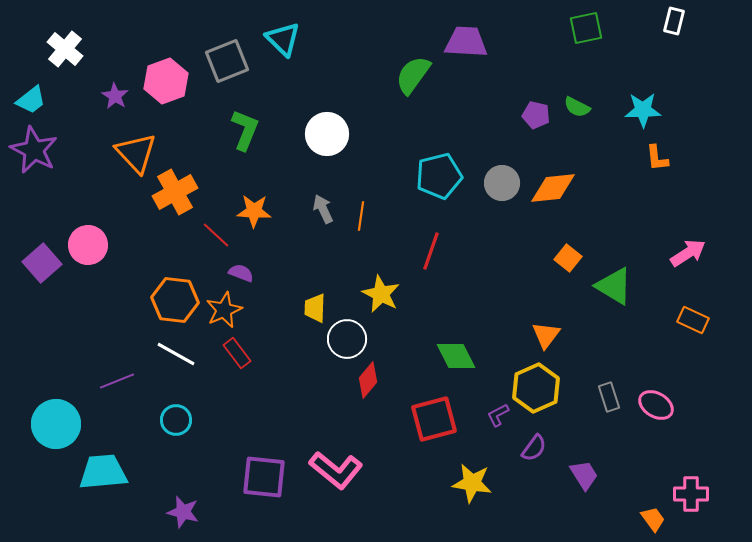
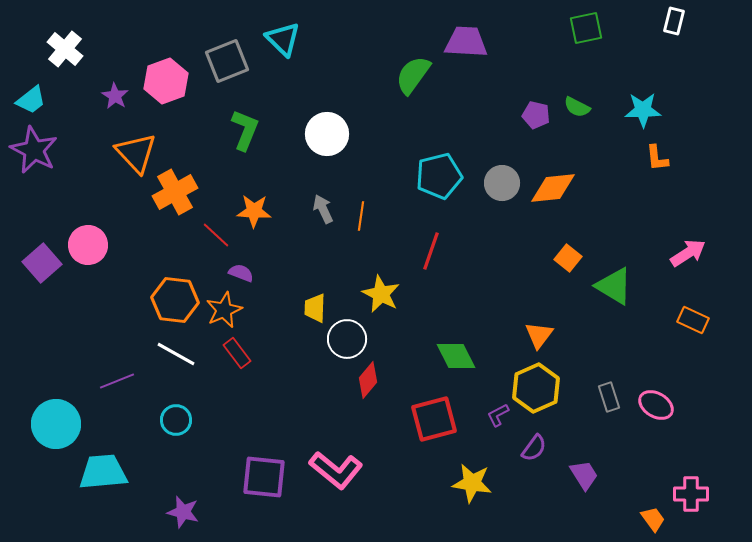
orange triangle at (546, 335): moved 7 px left
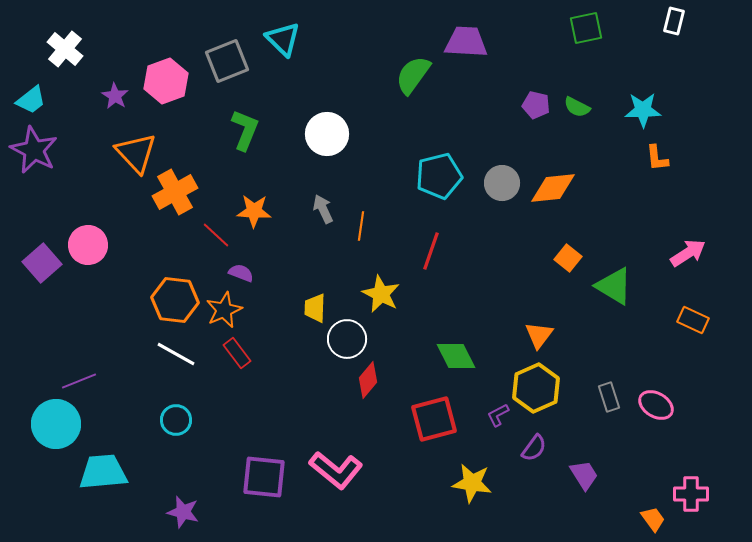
purple pentagon at (536, 115): moved 10 px up
orange line at (361, 216): moved 10 px down
purple line at (117, 381): moved 38 px left
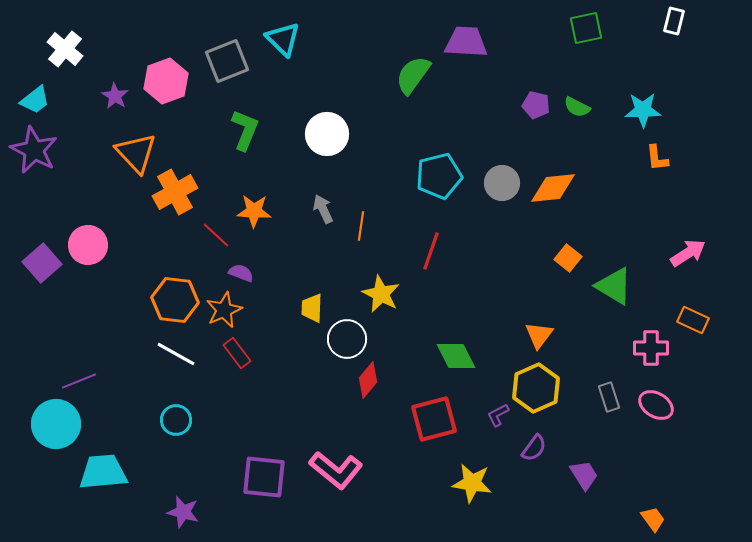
cyan trapezoid at (31, 100): moved 4 px right
yellow trapezoid at (315, 308): moved 3 px left
pink cross at (691, 494): moved 40 px left, 146 px up
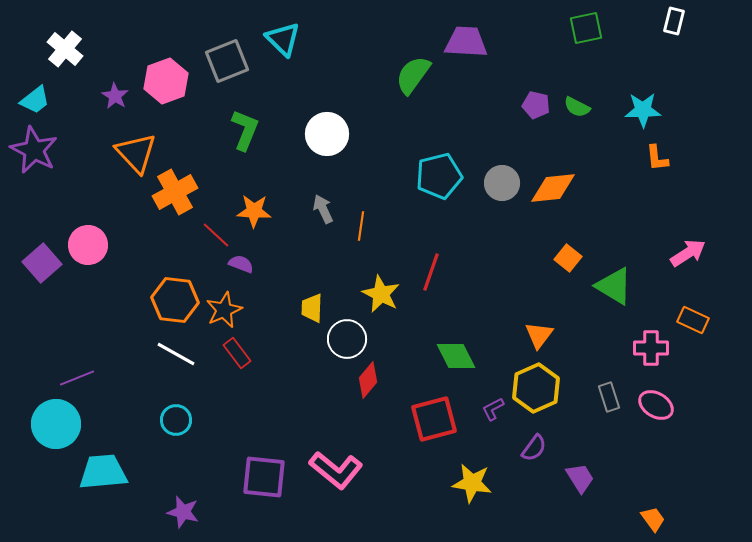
red line at (431, 251): moved 21 px down
purple semicircle at (241, 273): moved 9 px up
purple line at (79, 381): moved 2 px left, 3 px up
purple L-shape at (498, 415): moved 5 px left, 6 px up
purple trapezoid at (584, 475): moved 4 px left, 3 px down
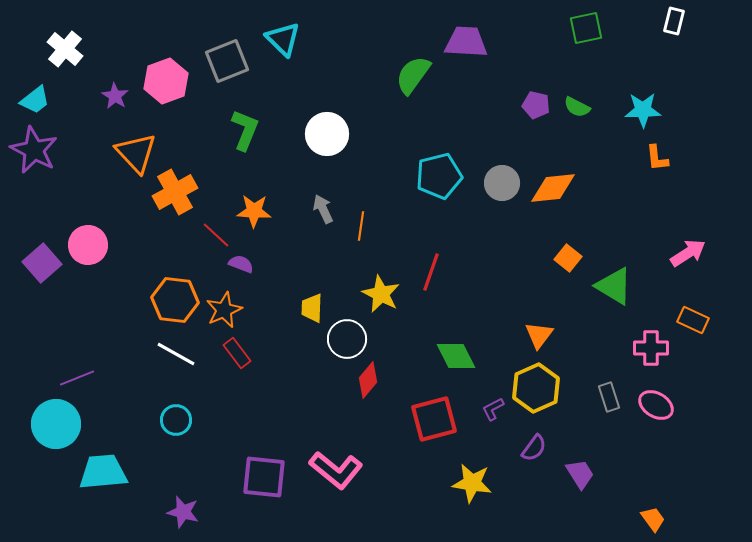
purple trapezoid at (580, 478): moved 4 px up
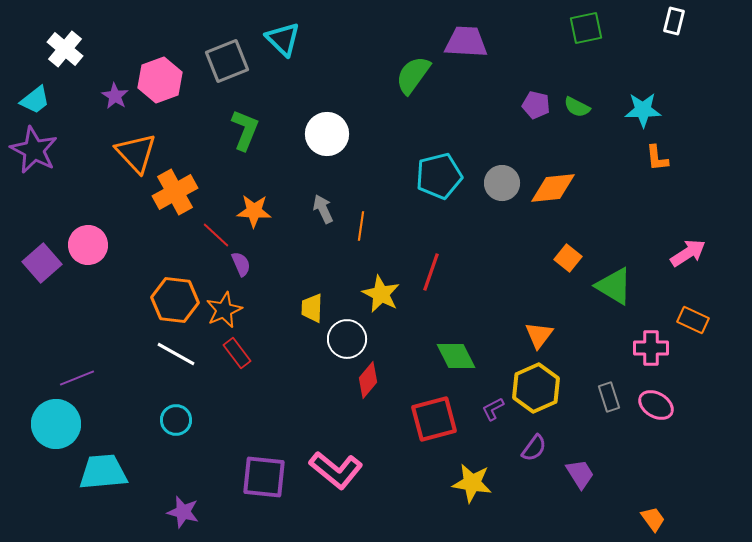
pink hexagon at (166, 81): moved 6 px left, 1 px up
purple semicircle at (241, 264): rotated 45 degrees clockwise
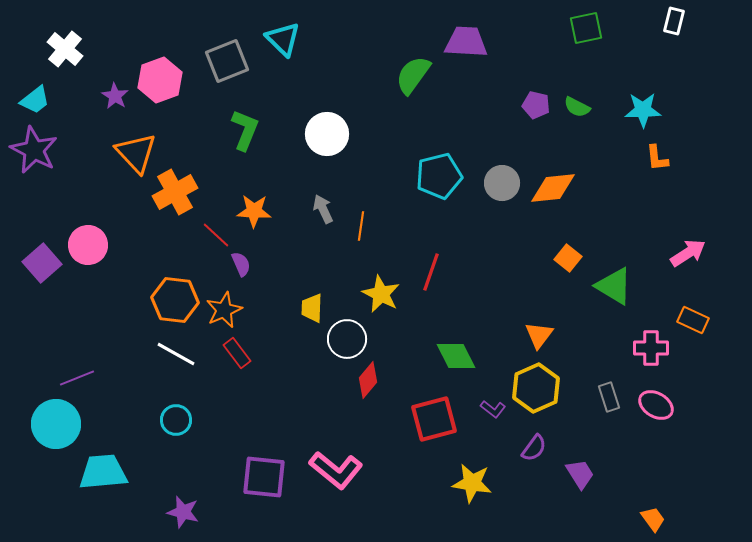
purple L-shape at (493, 409): rotated 115 degrees counterclockwise
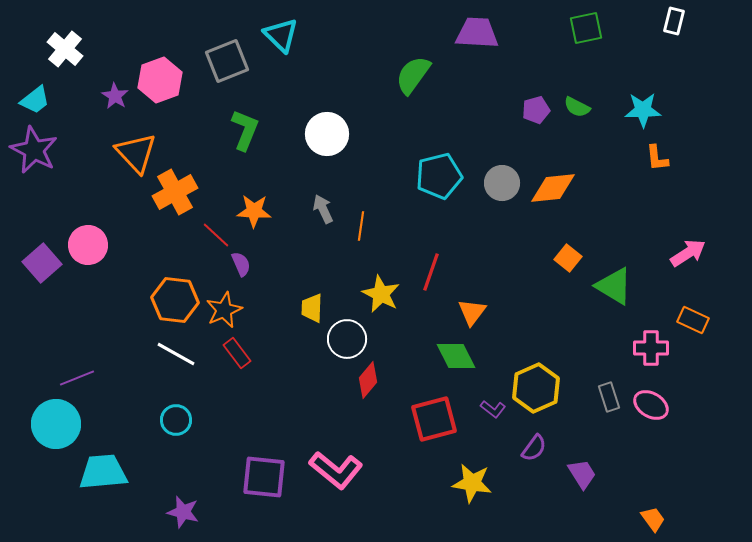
cyan triangle at (283, 39): moved 2 px left, 4 px up
purple trapezoid at (466, 42): moved 11 px right, 9 px up
purple pentagon at (536, 105): moved 5 px down; rotated 28 degrees counterclockwise
orange triangle at (539, 335): moved 67 px left, 23 px up
pink ellipse at (656, 405): moved 5 px left
purple trapezoid at (580, 474): moved 2 px right
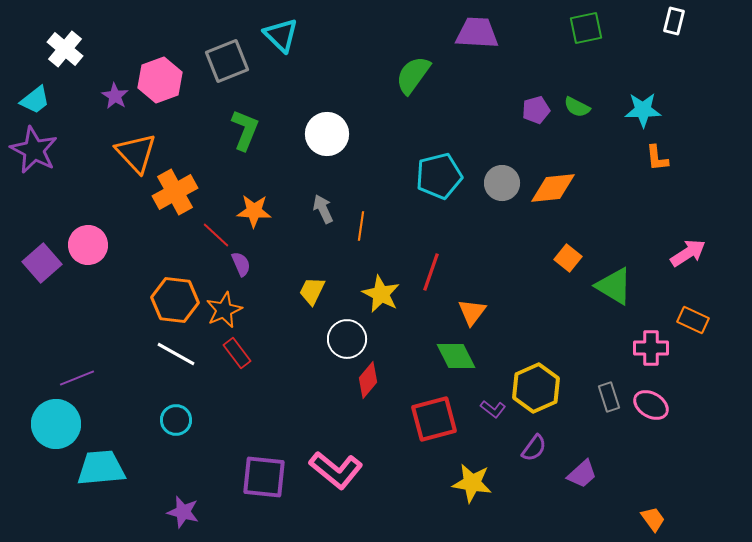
yellow trapezoid at (312, 308): moved 17 px up; rotated 24 degrees clockwise
cyan trapezoid at (103, 472): moved 2 px left, 4 px up
purple trapezoid at (582, 474): rotated 80 degrees clockwise
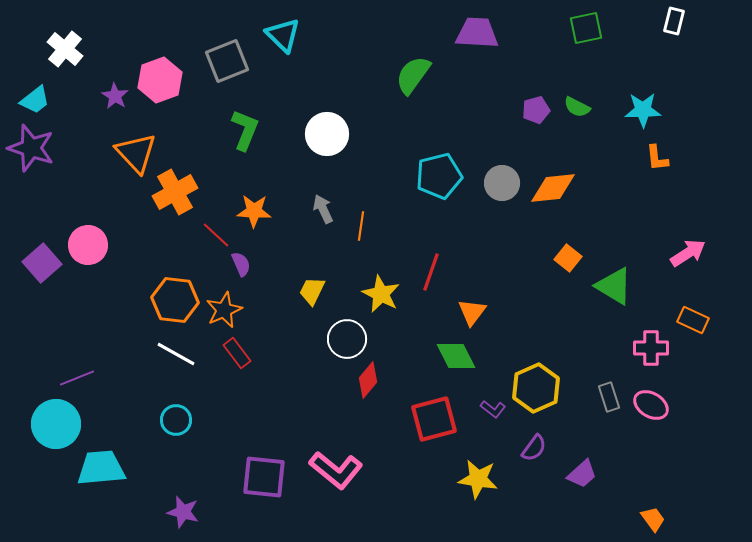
cyan triangle at (281, 35): moved 2 px right
purple star at (34, 150): moved 3 px left, 2 px up; rotated 9 degrees counterclockwise
yellow star at (472, 483): moved 6 px right, 4 px up
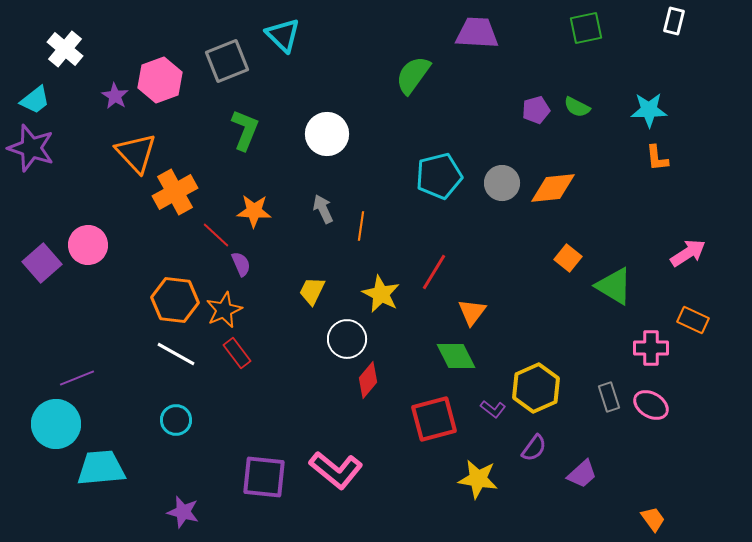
cyan star at (643, 110): moved 6 px right
red line at (431, 272): moved 3 px right; rotated 12 degrees clockwise
